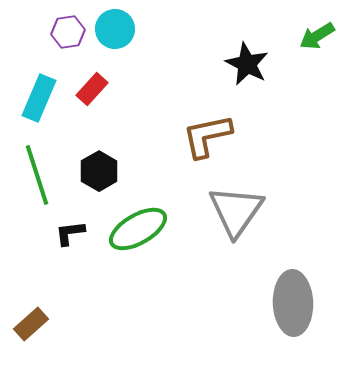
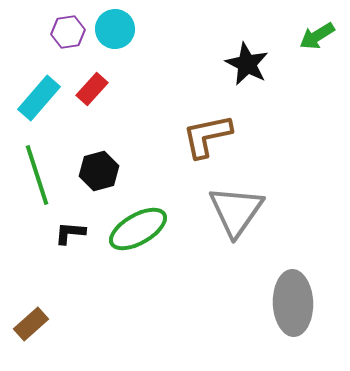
cyan rectangle: rotated 18 degrees clockwise
black hexagon: rotated 15 degrees clockwise
black L-shape: rotated 12 degrees clockwise
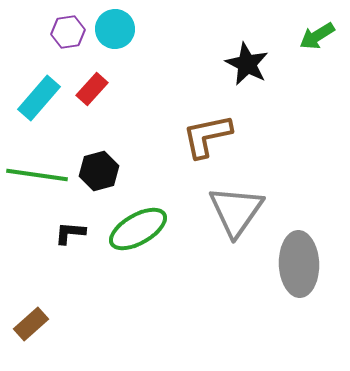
green line: rotated 64 degrees counterclockwise
gray ellipse: moved 6 px right, 39 px up
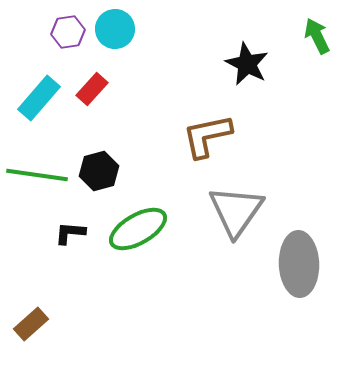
green arrow: rotated 96 degrees clockwise
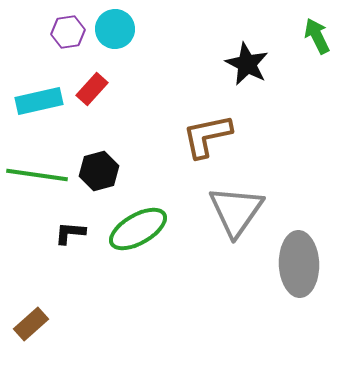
cyan rectangle: moved 3 px down; rotated 36 degrees clockwise
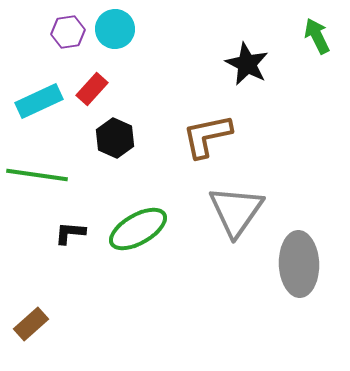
cyan rectangle: rotated 12 degrees counterclockwise
black hexagon: moved 16 px right, 33 px up; rotated 21 degrees counterclockwise
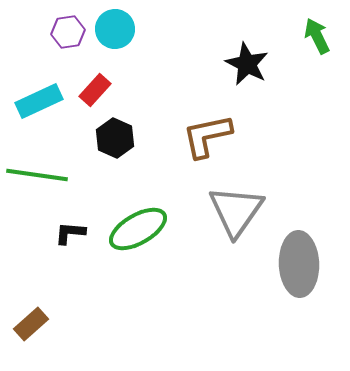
red rectangle: moved 3 px right, 1 px down
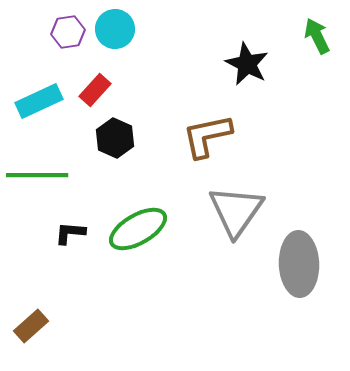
green line: rotated 8 degrees counterclockwise
brown rectangle: moved 2 px down
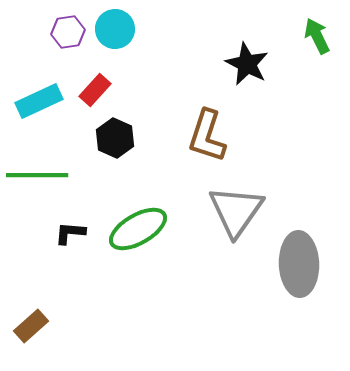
brown L-shape: rotated 60 degrees counterclockwise
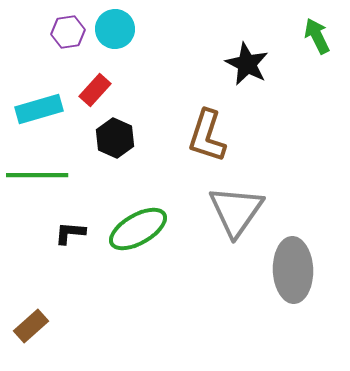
cyan rectangle: moved 8 px down; rotated 9 degrees clockwise
gray ellipse: moved 6 px left, 6 px down
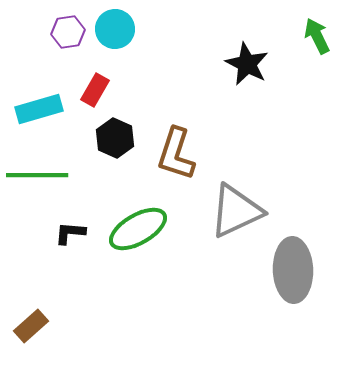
red rectangle: rotated 12 degrees counterclockwise
brown L-shape: moved 31 px left, 18 px down
gray triangle: rotated 30 degrees clockwise
